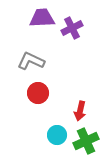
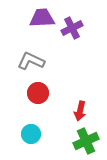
cyan circle: moved 26 px left, 1 px up
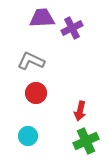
red circle: moved 2 px left
cyan circle: moved 3 px left, 2 px down
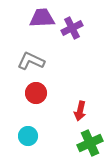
green cross: moved 4 px right, 2 px down
